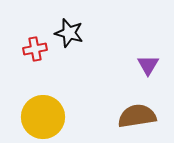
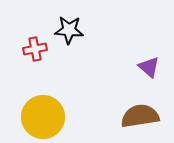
black star: moved 3 px up; rotated 12 degrees counterclockwise
purple triangle: moved 1 px right, 2 px down; rotated 20 degrees counterclockwise
brown semicircle: moved 3 px right
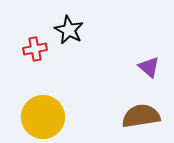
black star: rotated 24 degrees clockwise
brown semicircle: moved 1 px right
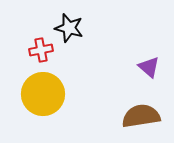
black star: moved 2 px up; rotated 12 degrees counterclockwise
red cross: moved 6 px right, 1 px down
yellow circle: moved 23 px up
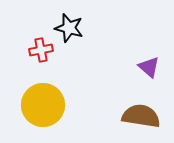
yellow circle: moved 11 px down
brown semicircle: rotated 18 degrees clockwise
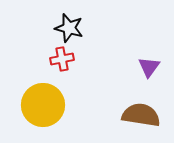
red cross: moved 21 px right, 9 px down
purple triangle: rotated 25 degrees clockwise
brown semicircle: moved 1 px up
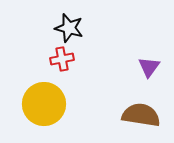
yellow circle: moved 1 px right, 1 px up
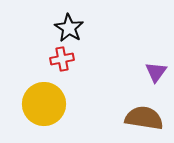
black star: rotated 16 degrees clockwise
purple triangle: moved 7 px right, 5 px down
brown semicircle: moved 3 px right, 3 px down
